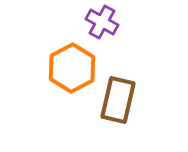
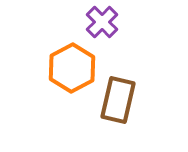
purple cross: rotated 16 degrees clockwise
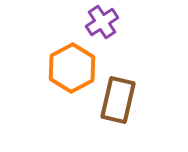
purple cross: rotated 12 degrees clockwise
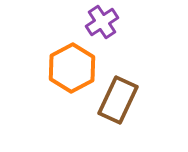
brown rectangle: rotated 12 degrees clockwise
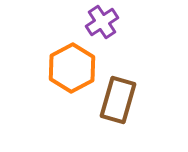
brown rectangle: rotated 9 degrees counterclockwise
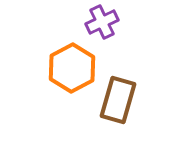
purple cross: rotated 8 degrees clockwise
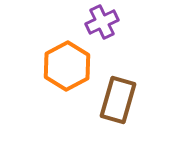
orange hexagon: moved 5 px left, 2 px up
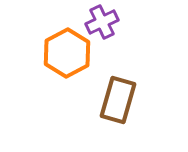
orange hexagon: moved 13 px up
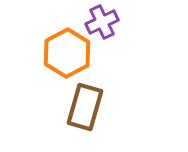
brown rectangle: moved 33 px left, 7 px down
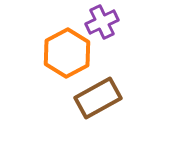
brown rectangle: moved 13 px right, 9 px up; rotated 45 degrees clockwise
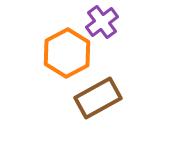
purple cross: rotated 12 degrees counterclockwise
